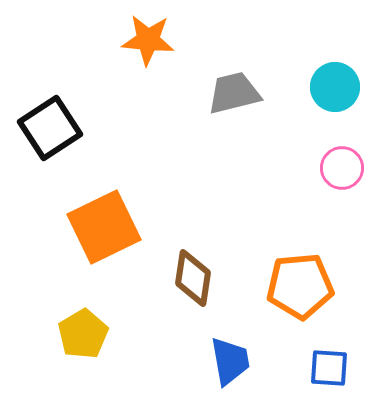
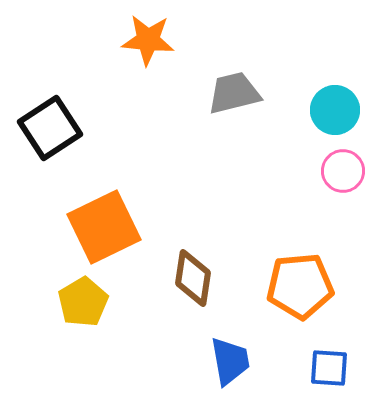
cyan circle: moved 23 px down
pink circle: moved 1 px right, 3 px down
yellow pentagon: moved 32 px up
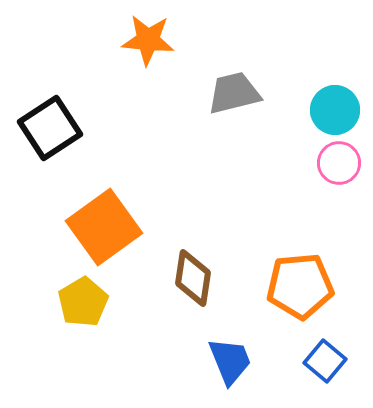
pink circle: moved 4 px left, 8 px up
orange square: rotated 10 degrees counterclockwise
blue trapezoid: rotated 12 degrees counterclockwise
blue square: moved 4 px left, 7 px up; rotated 36 degrees clockwise
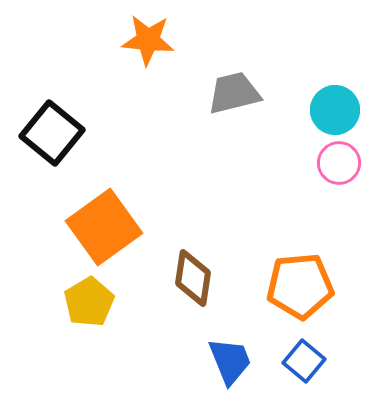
black square: moved 2 px right, 5 px down; rotated 18 degrees counterclockwise
yellow pentagon: moved 6 px right
blue square: moved 21 px left
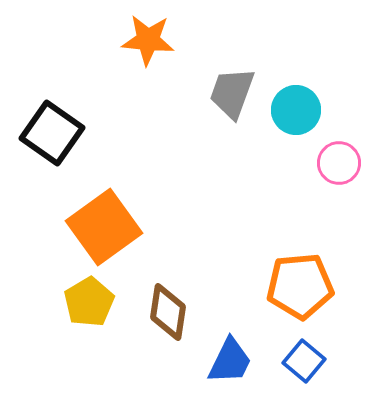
gray trapezoid: moved 2 px left; rotated 56 degrees counterclockwise
cyan circle: moved 39 px left
black square: rotated 4 degrees counterclockwise
brown diamond: moved 25 px left, 34 px down
blue trapezoid: rotated 48 degrees clockwise
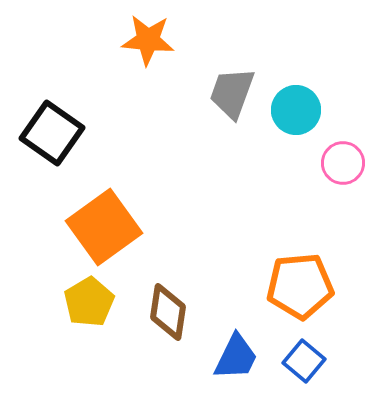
pink circle: moved 4 px right
blue trapezoid: moved 6 px right, 4 px up
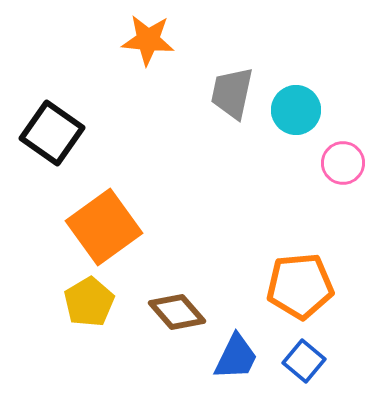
gray trapezoid: rotated 8 degrees counterclockwise
brown diamond: moved 9 px right; rotated 50 degrees counterclockwise
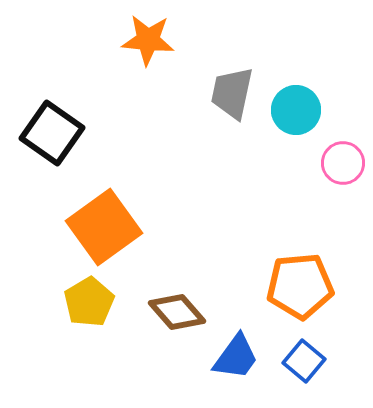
blue trapezoid: rotated 10 degrees clockwise
